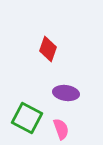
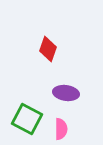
green square: moved 1 px down
pink semicircle: rotated 20 degrees clockwise
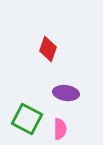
pink semicircle: moved 1 px left
